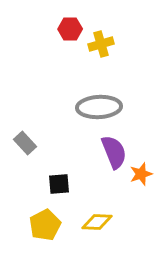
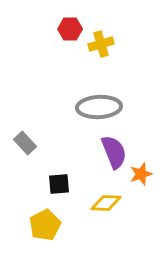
yellow diamond: moved 9 px right, 19 px up
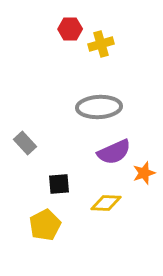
purple semicircle: rotated 88 degrees clockwise
orange star: moved 3 px right, 1 px up
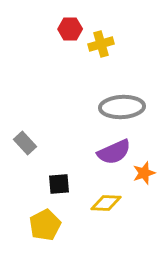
gray ellipse: moved 23 px right
